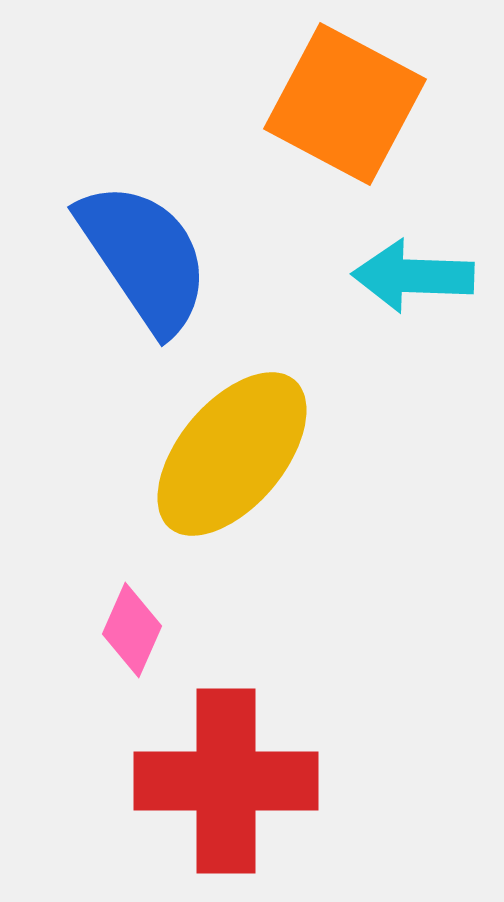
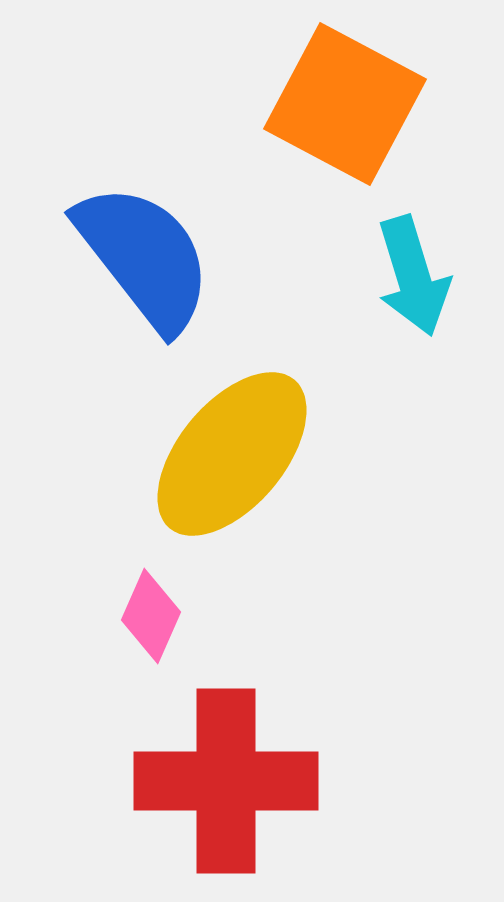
blue semicircle: rotated 4 degrees counterclockwise
cyan arrow: rotated 109 degrees counterclockwise
pink diamond: moved 19 px right, 14 px up
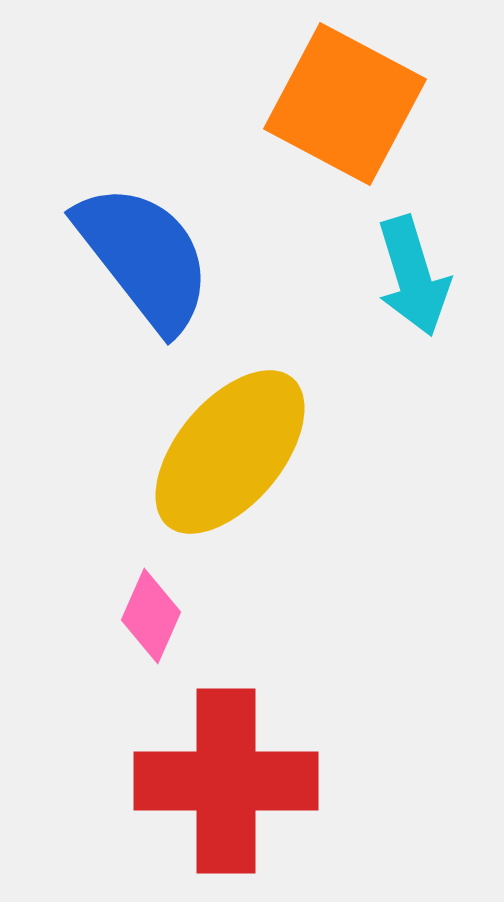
yellow ellipse: moved 2 px left, 2 px up
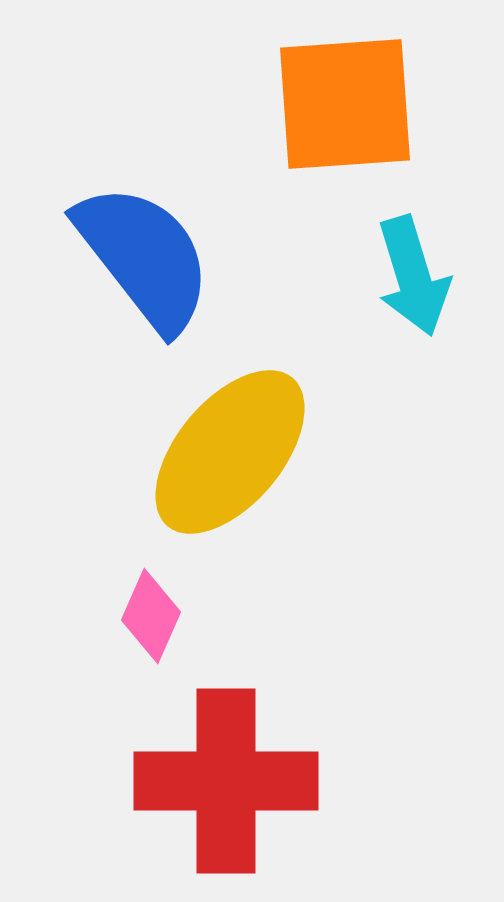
orange square: rotated 32 degrees counterclockwise
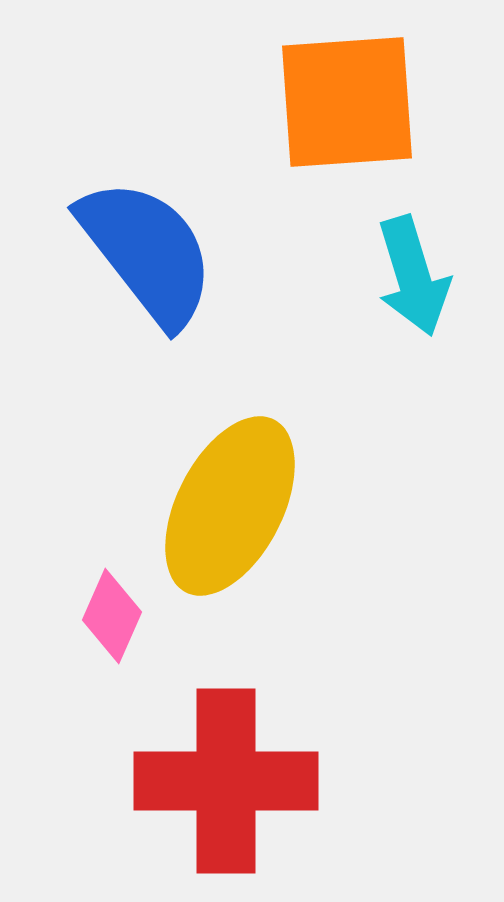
orange square: moved 2 px right, 2 px up
blue semicircle: moved 3 px right, 5 px up
yellow ellipse: moved 54 px down; rotated 13 degrees counterclockwise
pink diamond: moved 39 px left
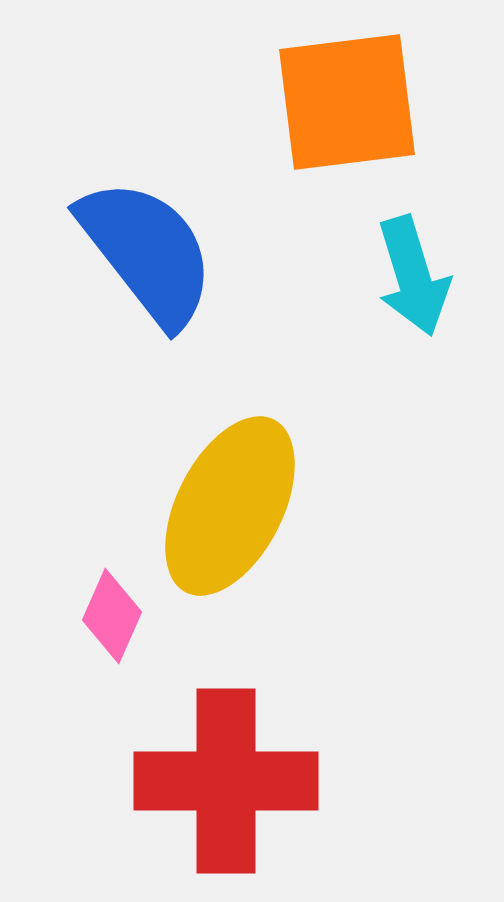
orange square: rotated 3 degrees counterclockwise
